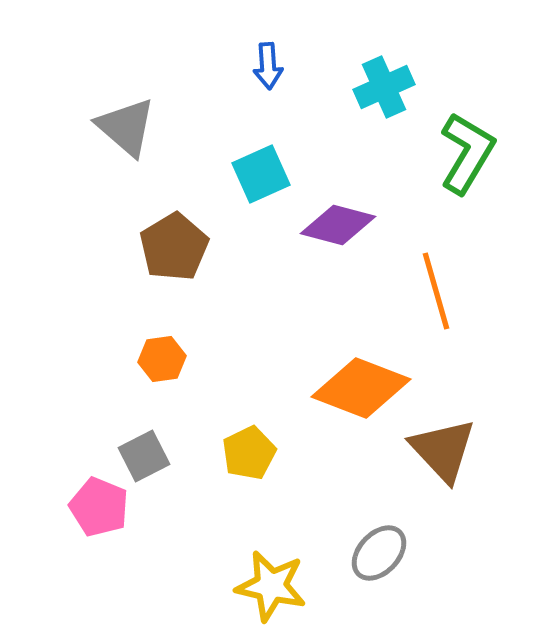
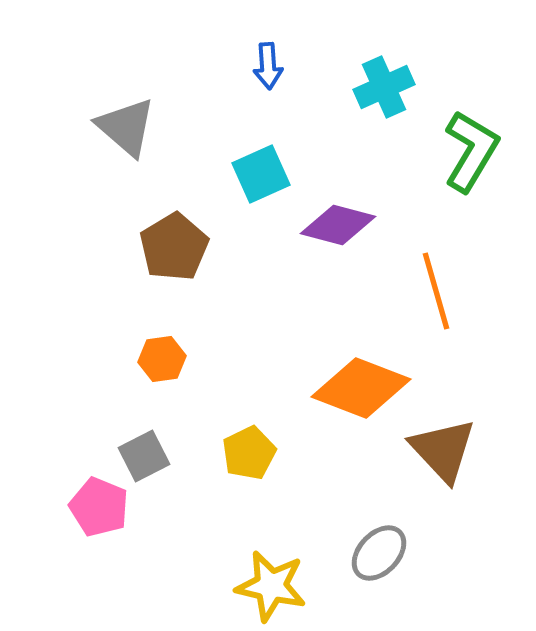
green L-shape: moved 4 px right, 2 px up
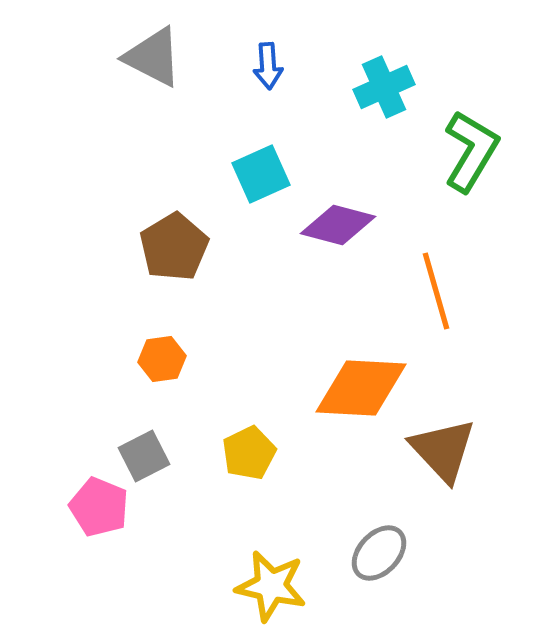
gray triangle: moved 27 px right, 70 px up; rotated 14 degrees counterclockwise
orange diamond: rotated 18 degrees counterclockwise
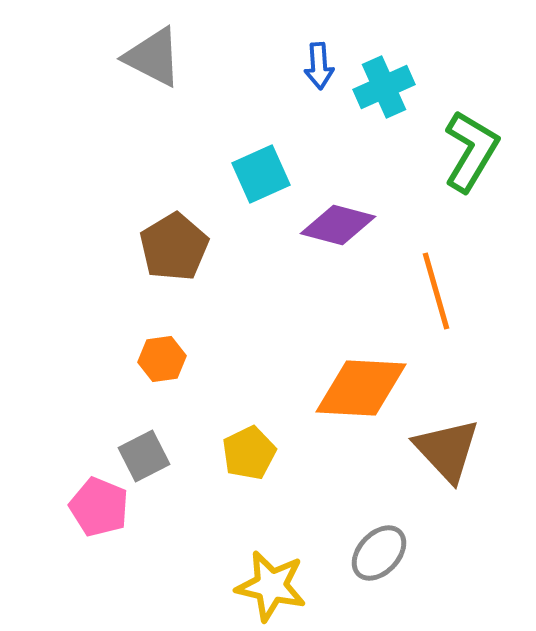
blue arrow: moved 51 px right
brown triangle: moved 4 px right
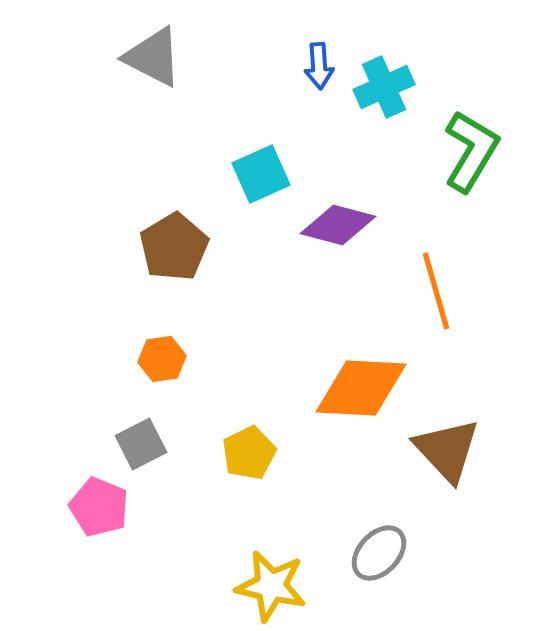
gray square: moved 3 px left, 12 px up
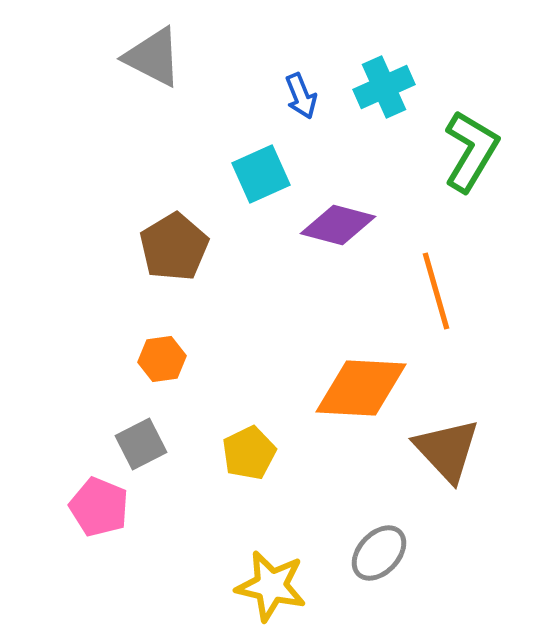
blue arrow: moved 18 px left, 30 px down; rotated 18 degrees counterclockwise
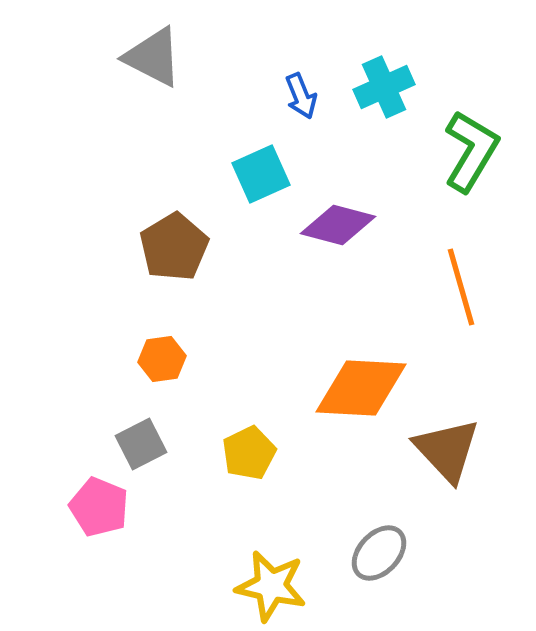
orange line: moved 25 px right, 4 px up
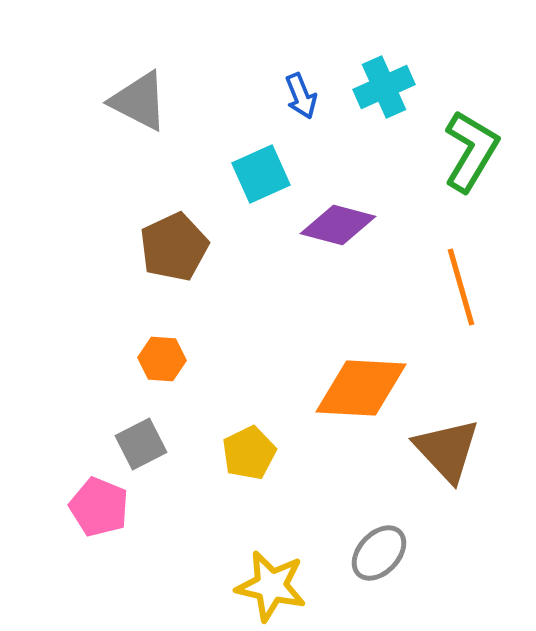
gray triangle: moved 14 px left, 44 px down
brown pentagon: rotated 6 degrees clockwise
orange hexagon: rotated 12 degrees clockwise
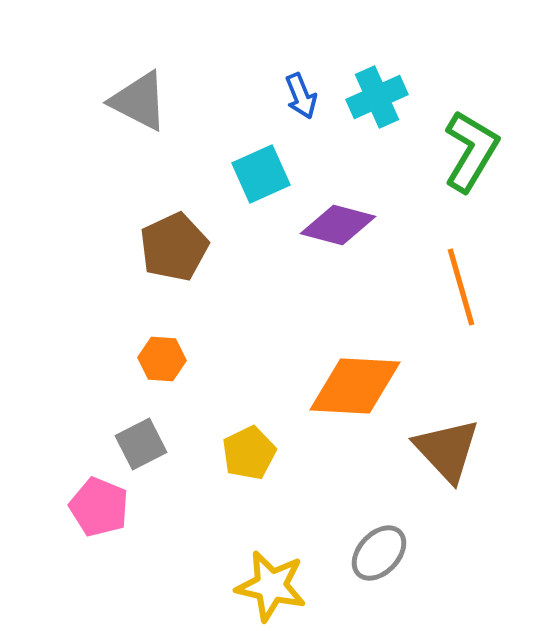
cyan cross: moved 7 px left, 10 px down
orange diamond: moved 6 px left, 2 px up
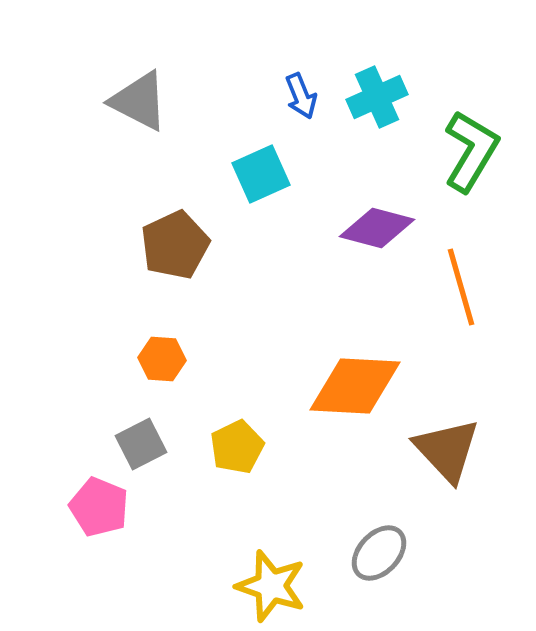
purple diamond: moved 39 px right, 3 px down
brown pentagon: moved 1 px right, 2 px up
yellow pentagon: moved 12 px left, 6 px up
yellow star: rotated 6 degrees clockwise
